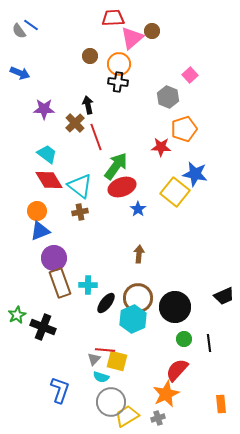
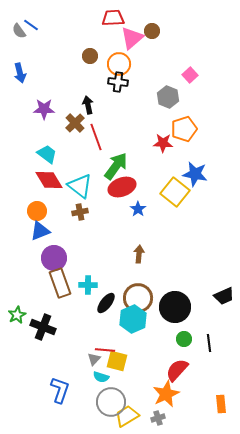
blue arrow at (20, 73): rotated 54 degrees clockwise
red star at (161, 147): moved 2 px right, 4 px up
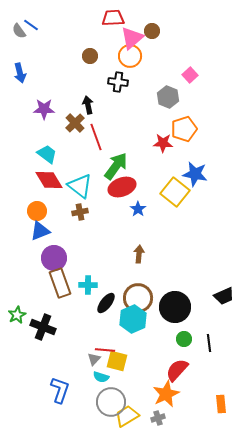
orange circle at (119, 64): moved 11 px right, 8 px up
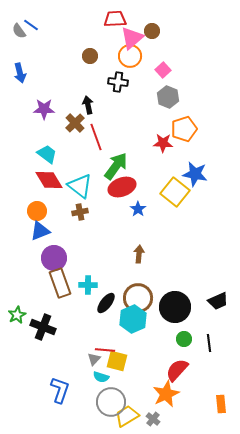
red trapezoid at (113, 18): moved 2 px right, 1 px down
pink square at (190, 75): moved 27 px left, 5 px up
black trapezoid at (224, 296): moved 6 px left, 5 px down
gray cross at (158, 418): moved 5 px left, 1 px down; rotated 32 degrees counterclockwise
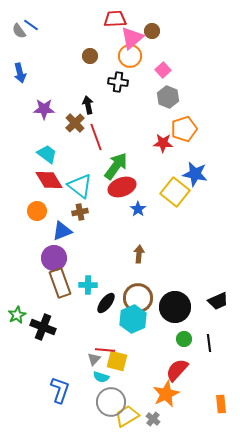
blue triangle at (40, 231): moved 22 px right
